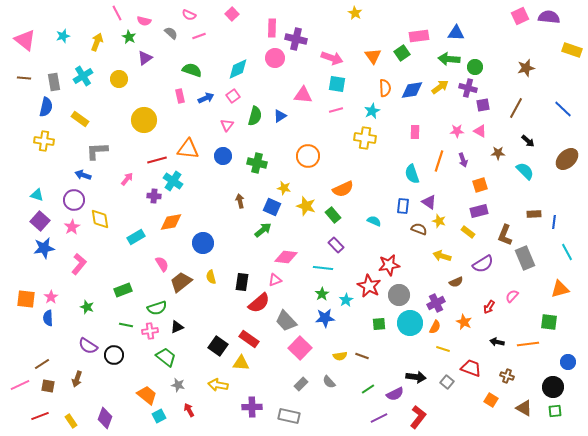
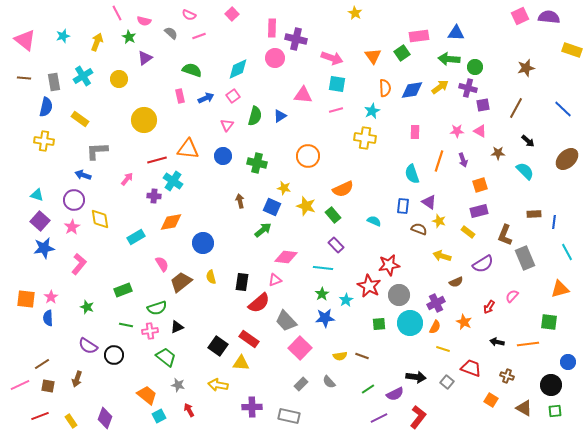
black circle at (553, 387): moved 2 px left, 2 px up
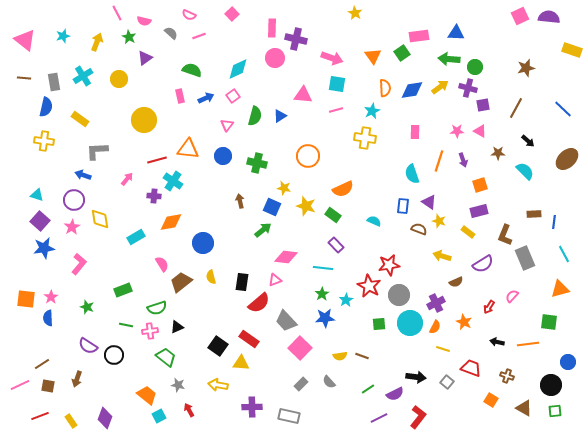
green rectangle at (333, 215): rotated 14 degrees counterclockwise
cyan line at (567, 252): moved 3 px left, 2 px down
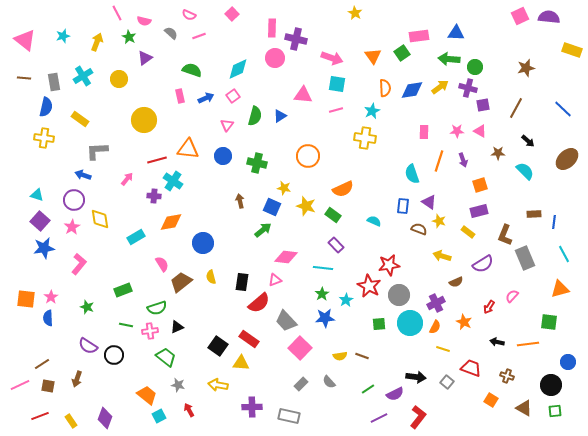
pink rectangle at (415, 132): moved 9 px right
yellow cross at (44, 141): moved 3 px up
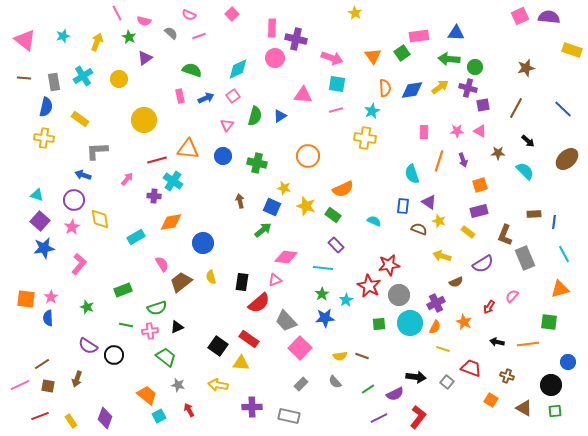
gray semicircle at (329, 382): moved 6 px right
